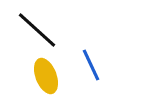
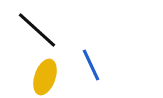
yellow ellipse: moved 1 px left, 1 px down; rotated 40 degrees clockwise
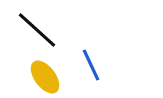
yellow ellipse: rotated 56 degrees counterclockwise
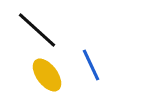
yellow ellipse: moved 2 px right, 2 px up
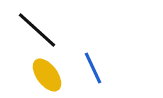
blue line: moved 2 px right, 3 px down
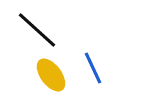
yellow ellipse: moved 4 px right
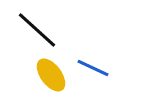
blue line: rotated 40 degrees counterclockwise
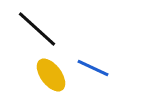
black line: moved 1 px up
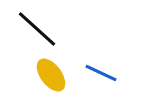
blue line: moved 8 px right, 5 px down
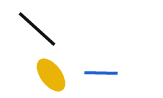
blue line: rotated 24 degrees counterclockwise
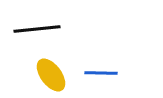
black line: rotated 48 degrees counterclockwise
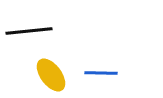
black line: moved 8 px left, 2 px down
